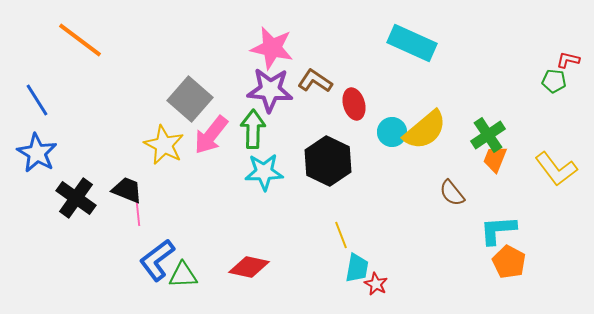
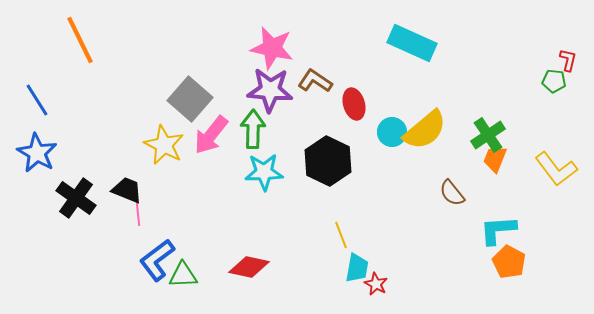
orange line: rotated 27 degrees clockwise
red L-shape: rotated 90 degrees clockwise
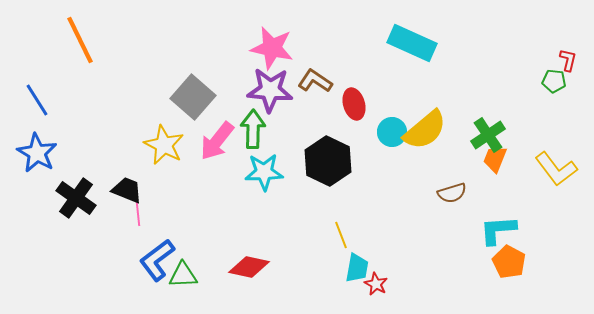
gray square: moved 3 px right, 2 px up
pink arrow: moved 6 px right, 6 px down
brown semicircle: rotated 68 degrees counterclockwise
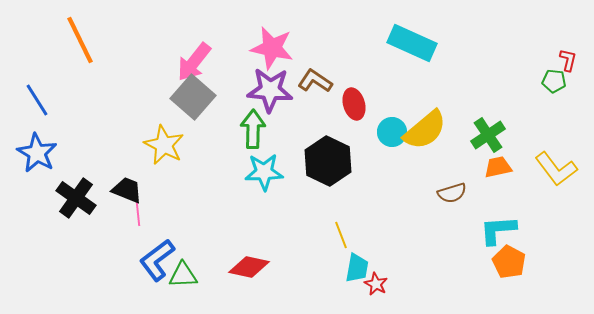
pink arrow: moved 23 px left, 79 px up
orange trapezoid: moved 3 px right, 8 px down; rotated 56 degrees clockwise
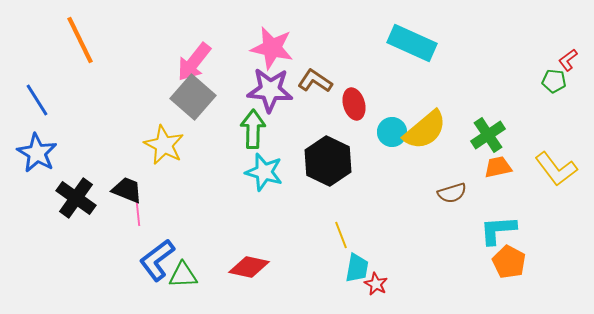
red L-shape: rotated 140 degrees counterclockwise
cyan star: rotated 18 degrees clockwise
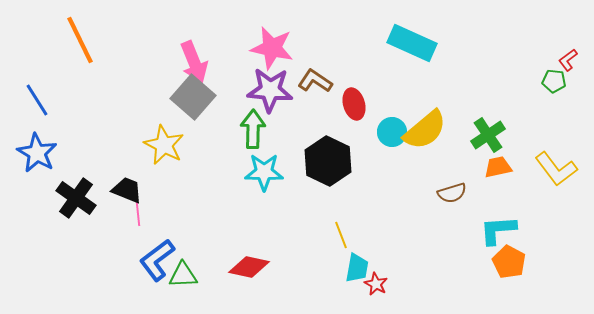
pink arrow: rotated 60 degrees counterclockwise
cyan star: rotated 15 degrees counterclockwise
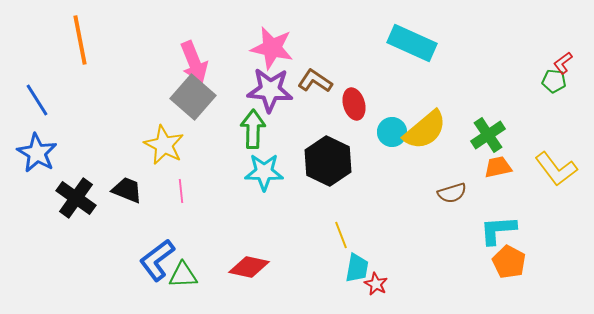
orange line: rotated 15 degrees clockwise
red L-shape: moved 5 px left, 3 px down
pink line: moved 43 px right, 23 px up
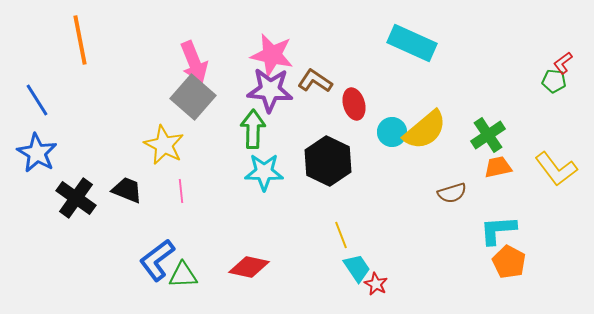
pink star: moved 7 px down
cyan trapezoid: rotated 44 degrees counterclockwise
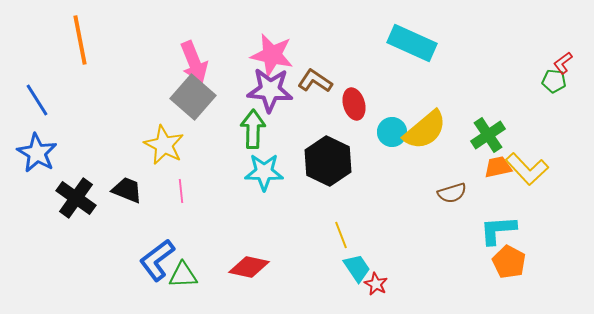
yellow L-shape: moved 29 px left; rotated 6 degrees counterclockwise
